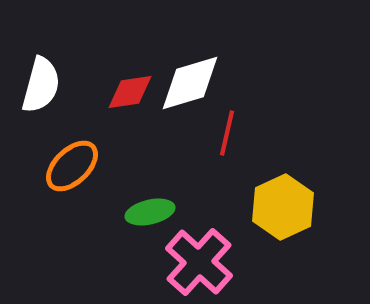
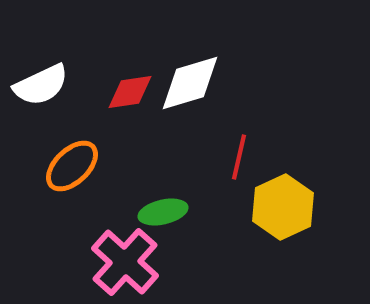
white semicircle: rotated 50 degrees clockwise
red line: moved 12 px right, 24 px down
green ellipse: moved 13 px right
pink cross: moved 74 px left
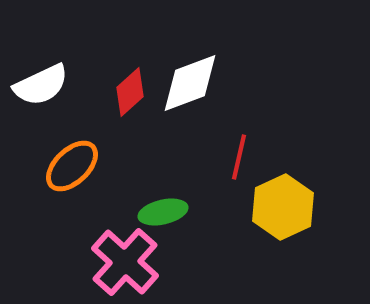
white diamond: rotated 4 degrees counterclockwise
red diamond: rotated 33 degrees counterclockwise
